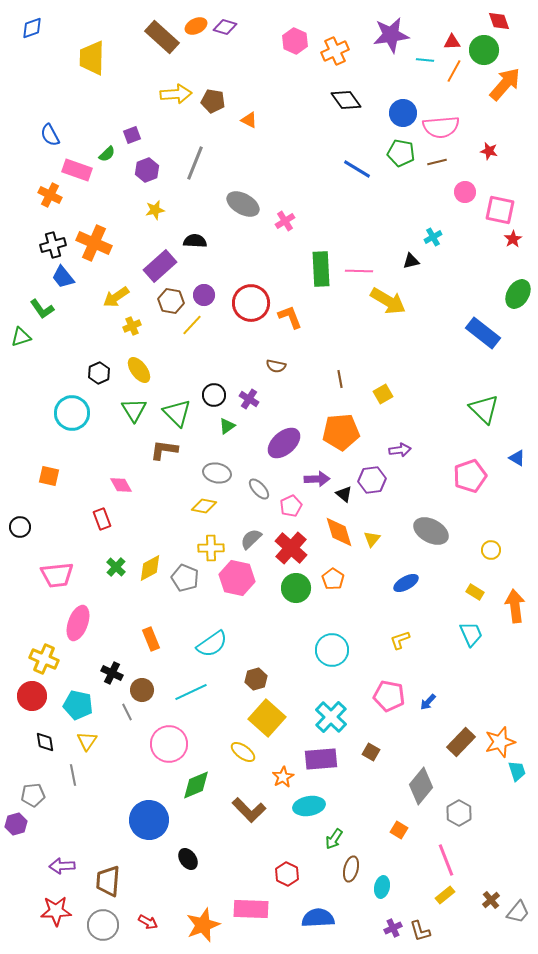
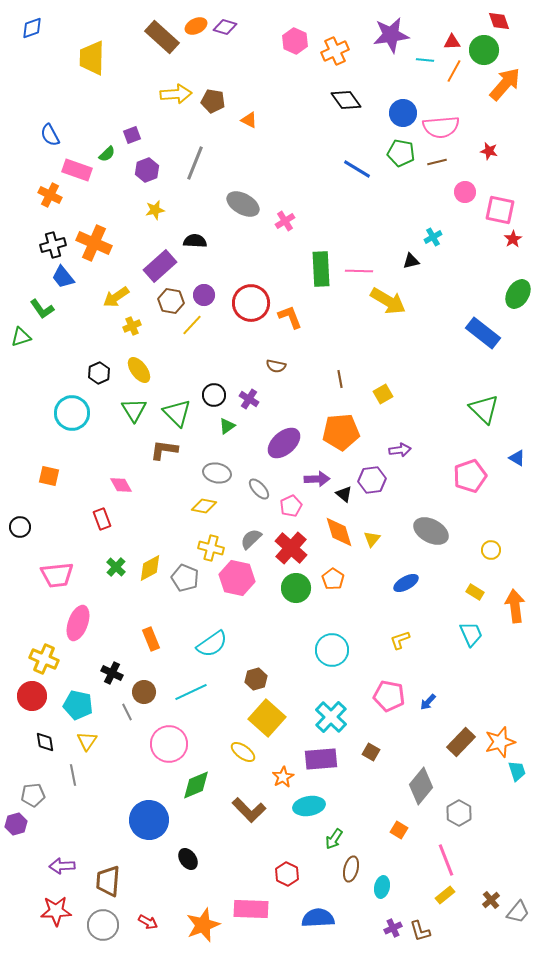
yellow cross at (211, 548): rotated 15 degrees clockwise
brown circle at (142, 690): moved 2 px right, 2 px down
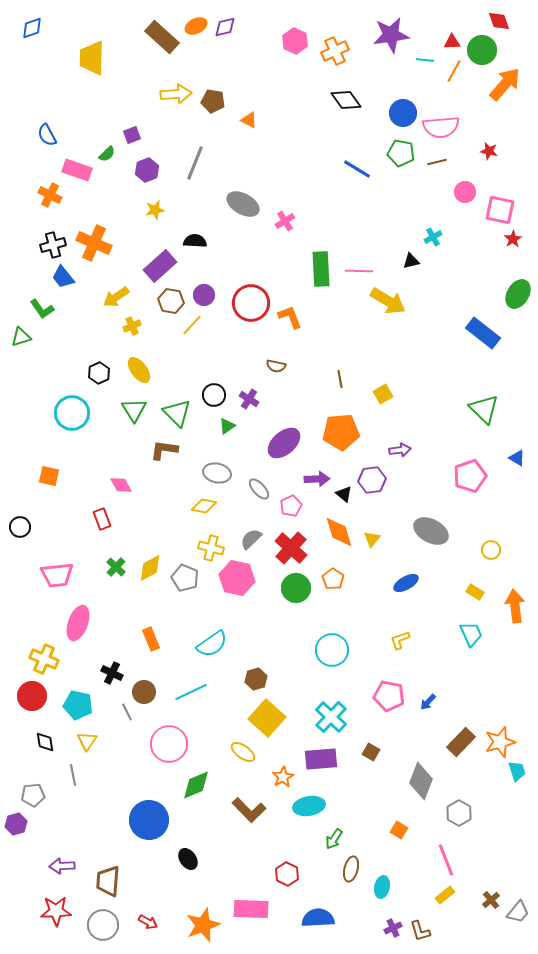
purple diamond at (225, 27): rotated 30 degrees counterclockwise
green circle at (484, 50): moved 2 px left
blue semicircle at (50, 135): moved 3 px left
gray diamond at (421, 786): moved 5 px up; rotated 18 degrees counterclockwise
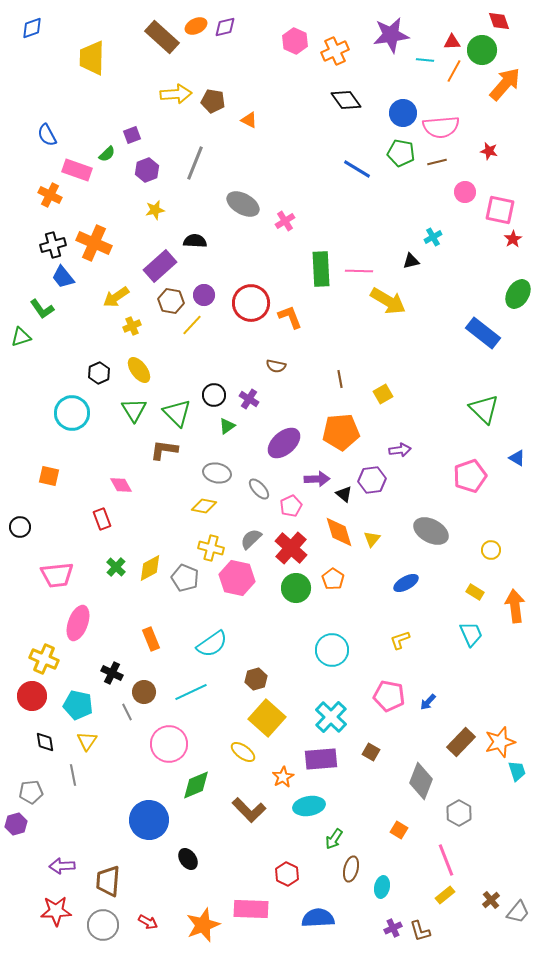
gray pentagon at (33, 795): moved 2 px left, 3 px up
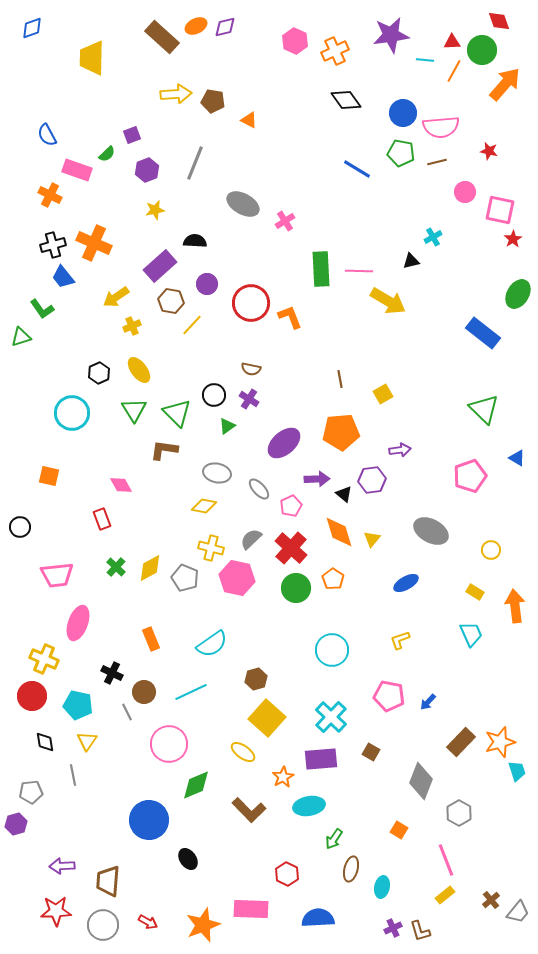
purple circle at (204, 295): moved 3 px right, 11 px up
brown semicircle at (276, 366): moved 25 px left, 3 px down
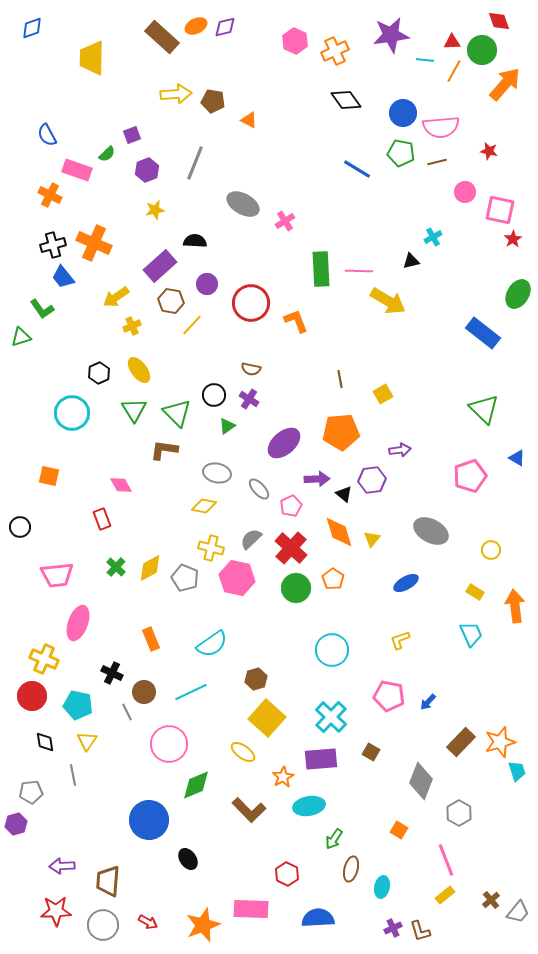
orange L-shape at (290, 317): moved 6 px right, 4 px down
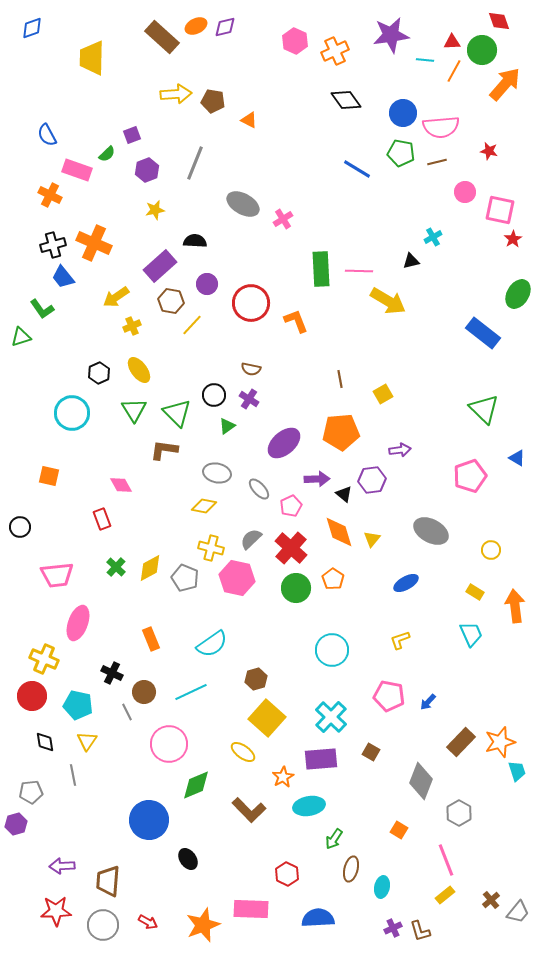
pink cross at (285, 221): moved 2 px left, 2 px up
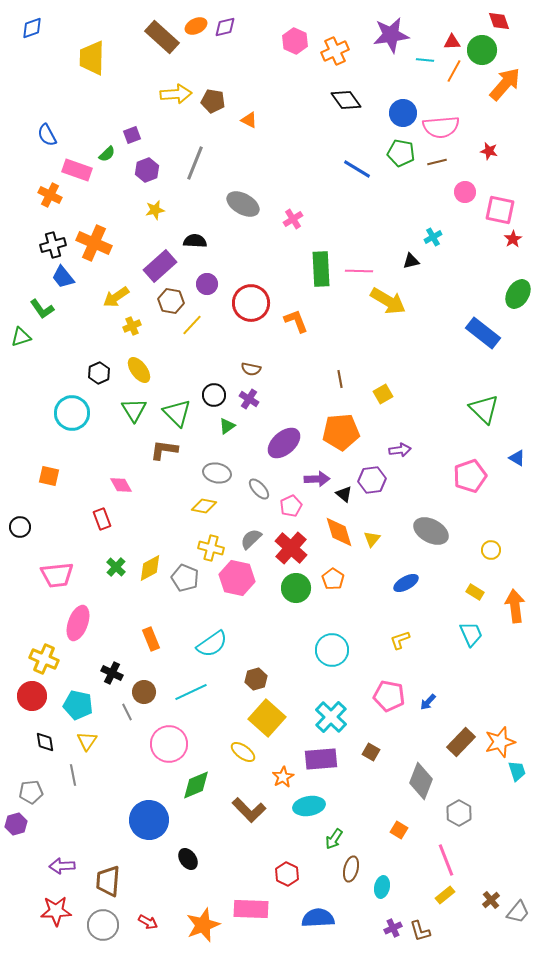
pink cross at (283, 219): moved 10 px right
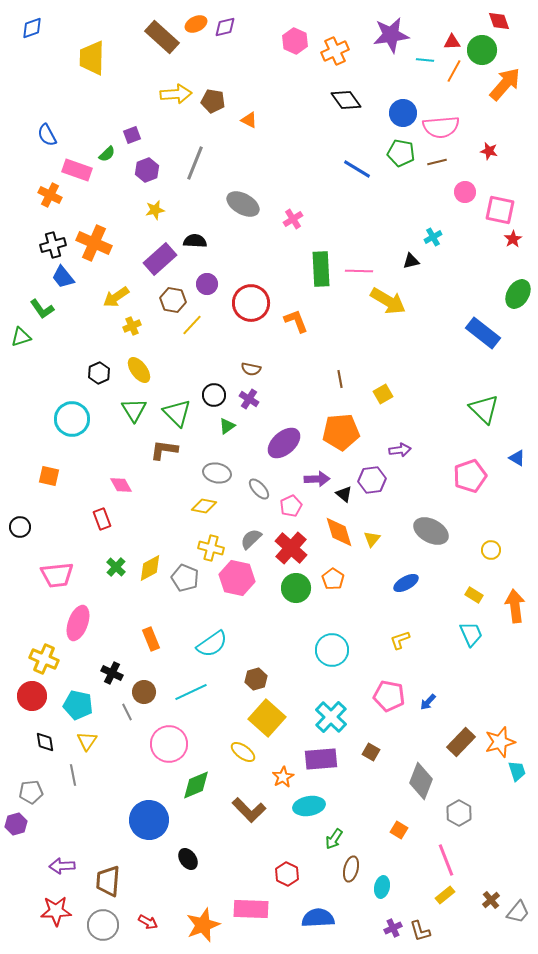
orange ellipse at (196, 26): moved 2 px up
purple rectangle at (160, 266): moved 7 px up
brown hexagon at (171, 301): moved 2 px right, 1 px up
cyan circle at (72, 413): moved 6 px down
yellow rectangle at (475, 592): moved 1 px left, 3 px down
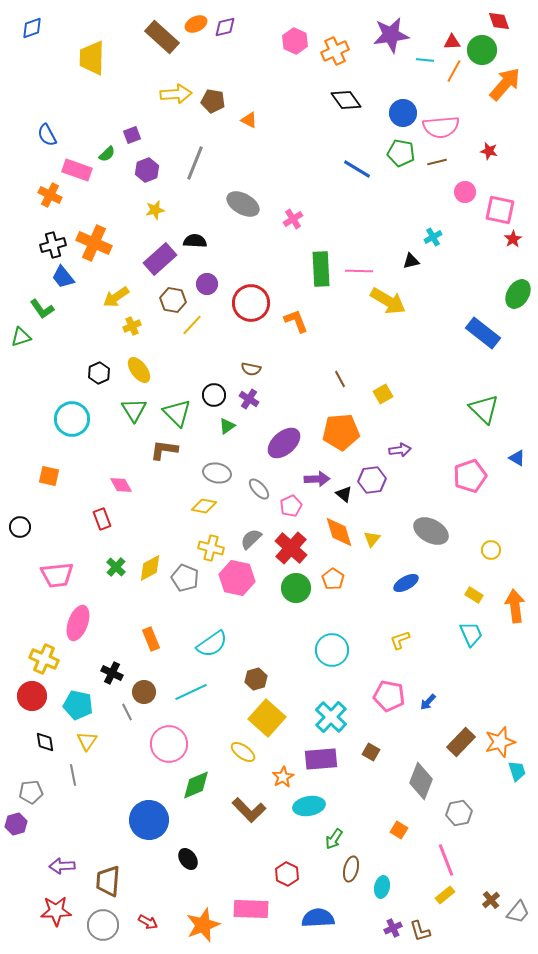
brown line at (340, 379): rotated 18 degrees counterclockwise
gray hexagon at (459, 813): rotated 20 degrees clockwise
